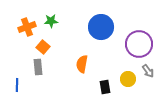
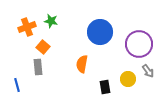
green star: rotated 16 degrees clockwise
blue circle: moved 1 px left, 5 px down
blue line: rotated 16 degrees counterclockwise
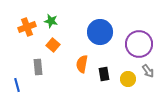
orange square: moved 10 px right, 2 px up
black rectangle: moved 1 px left, 13 px up
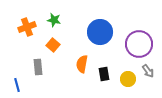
green star: moved 3 px right, 1 px up
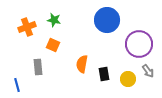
blue circle: moved 7 px right, 12 px up
orange square: rotated 16 degrees counterclockwise
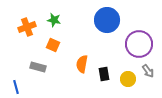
gray rectangle: rotated 70 degrees counterclockwise
blue line: moved 1 px left, 2 px down
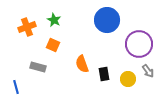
green star: rotated 16 degrees clockwise
orange semicircle: rotated 30 degrees counterclockwise
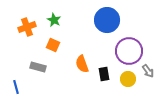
purple circle: moved 10 px left, 7 px down
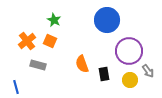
orange cross: moved 14 px down; rotated 18 degrees counterclockwise
orange square: moved 3 px left, 4 px up
gray rectangle: moved 2 px up
yellow circle: moved 2 px right, 1 px down
